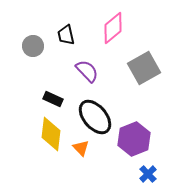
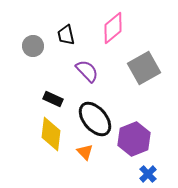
black ellipse: moved 2 px down
orange triangle: moved 4 px right, 4 px down
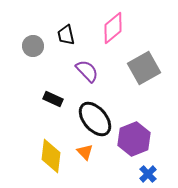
yellow diamond: moved 22 px down
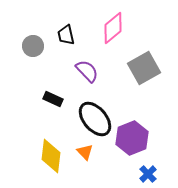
purple hexagon: moved 2 px left, 1 px up
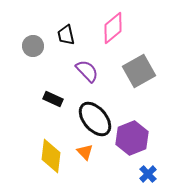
gray square: moved 5 px left, 3 px down
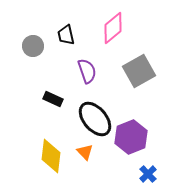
purple semicircle: rotated 25 degrees clockwise
purple hexagon: moved 1 px left, 1 px up
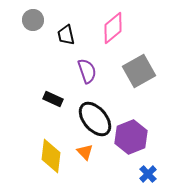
gray circle: moved 26 px up
